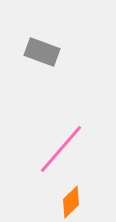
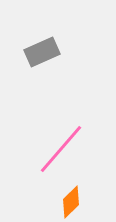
gray rectangle: rotated 44 degrees counterclockwise
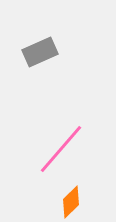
gray rectangle: moved 2 px left
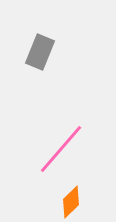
gray rectangle: rotated 44 degrees counterclockwise
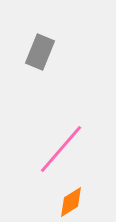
orange diamond: rotated 12 degrees clockwise
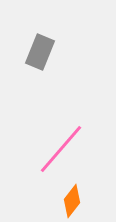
orange diamond: moved 1 px right, 1 px up; rotated 20 degrees counterclockwise
